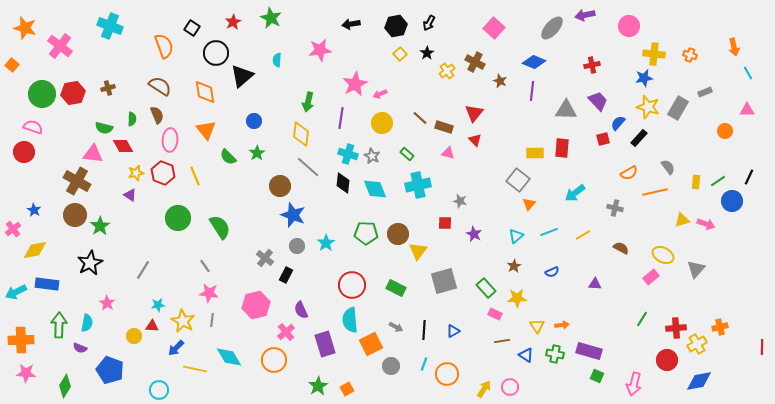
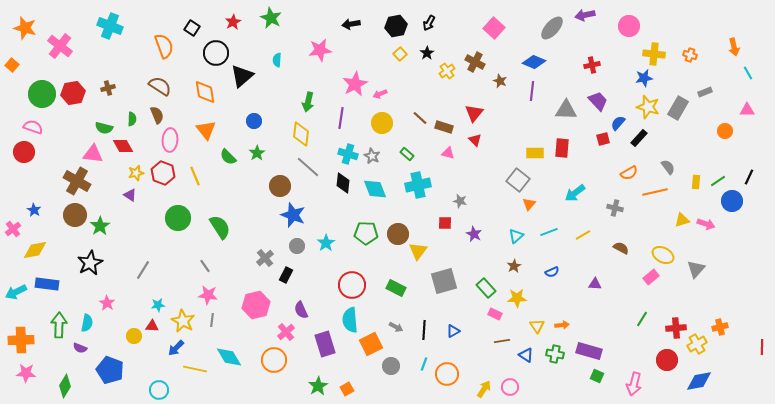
gray cross at (265, 258): rotated 12 degrees clockwise
pink star at (209, 293): moved 1 px left, 2 px down
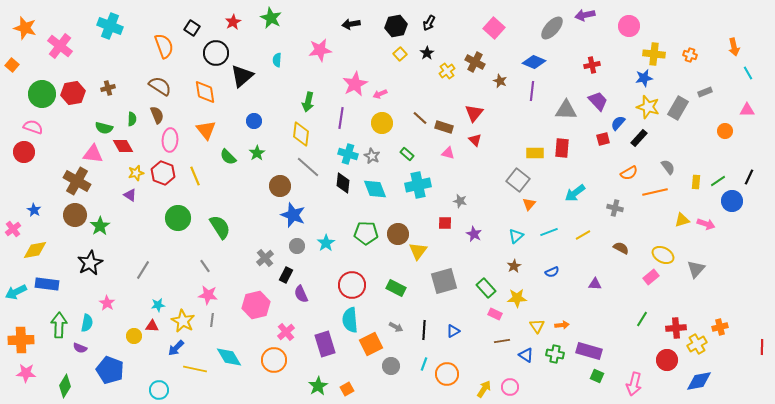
purple semicircle at (301, 310): moved 16 px up
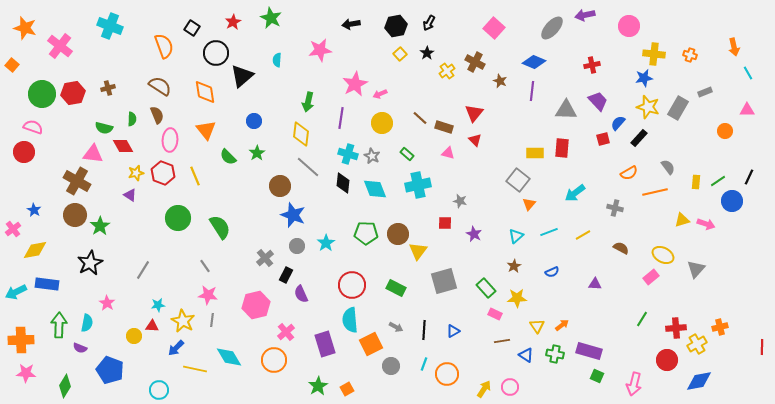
orange arrow at (562, 325): rotated 32 degrees counterclockwise
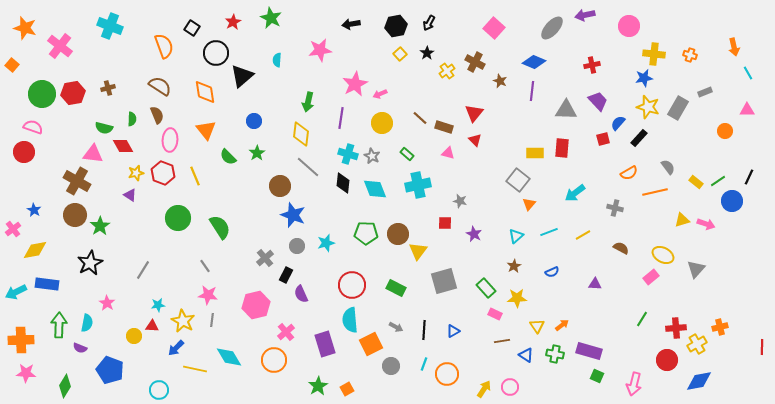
yellow rectangle at (696, 182): rotated 56 degrees counterclockwise
cyan star at (326, 243): rotated 18 degrees clockwise
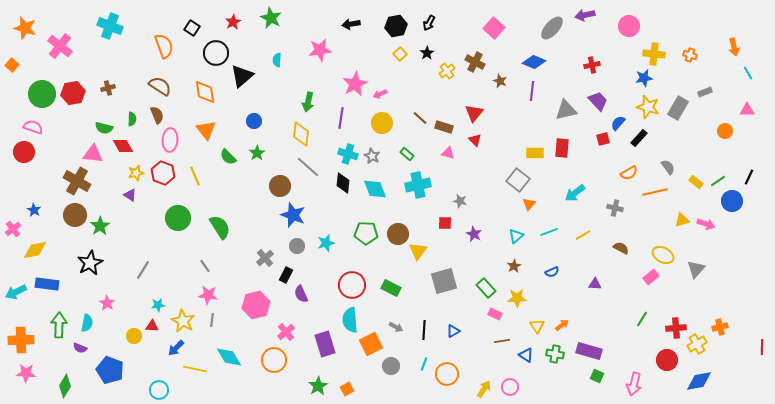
gray triangle at (566, 110): rotated 15 degrees counterclockwise
green rectangle at (396, 288): moved 5 px left
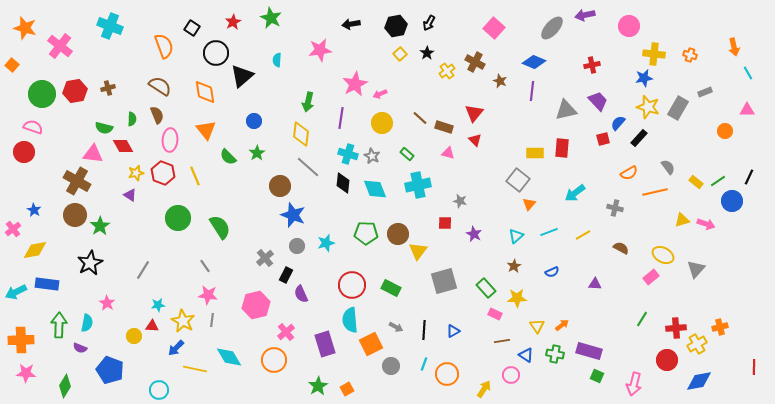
red hexagon at (73, 93): moved 2 px right, 2 px up
red line at (762, 347): moved 8 px left, 20 px down
pink circle at (510, 387): moved 1 px right, 12 px up
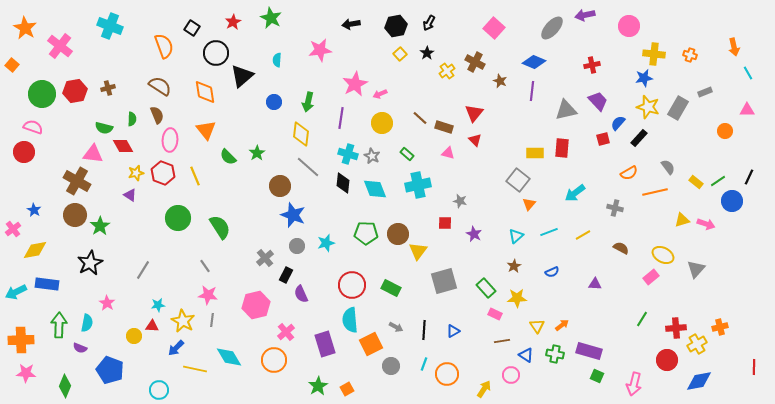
orange star at (25, 28): rotated 15 degrees clockwise
blue circle at (254, 121): moved 20 px right, 19 px up
green diamond at (65, 386): rotated 10 degrees counterclockwise
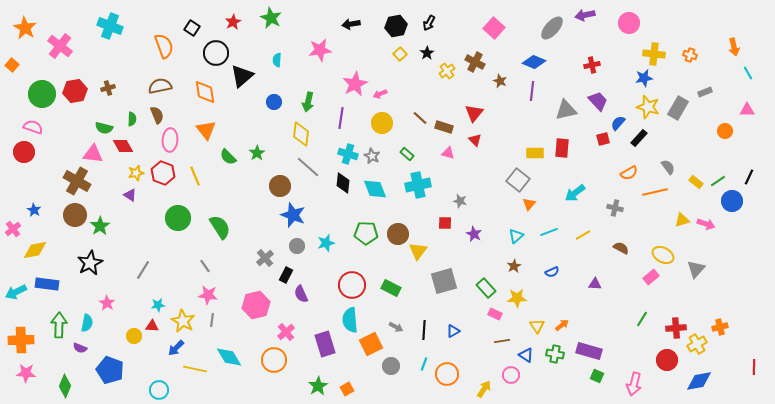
pink circle at (629, 26): moved 3 px up
brown semicircle at (160, 86): rotated 45 degrees counterclockwise
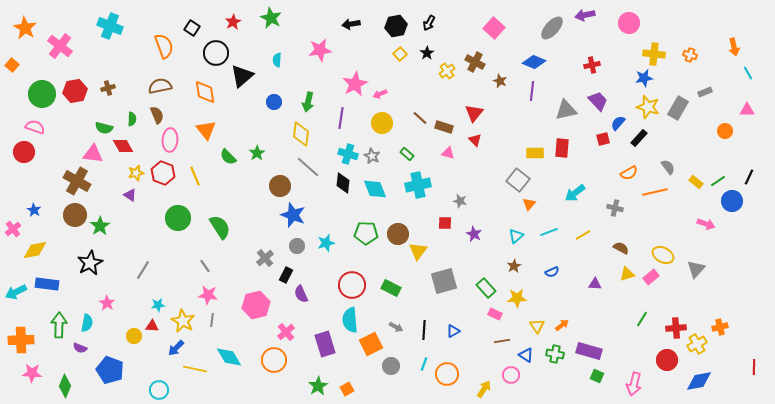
pink semicircle at (33, 127): moved 2 px right
yellow triangle at (682, 220): moved 55 px left, 54 px down
pink star at (26, 373): moved 6 px right
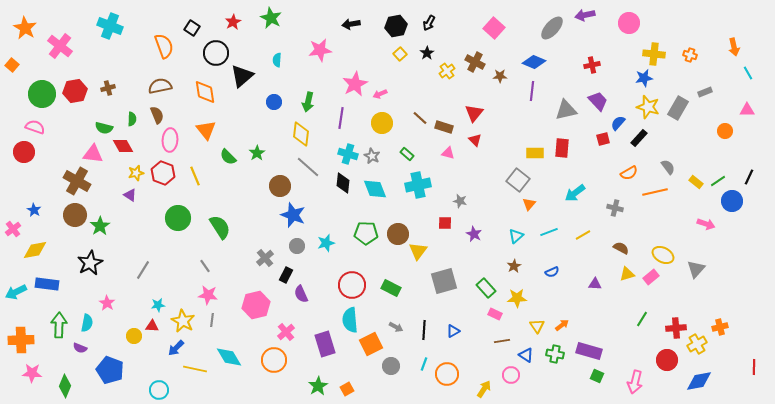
brown star at (500, 81): moved 5 px up; rotated 24 degrees counterclockwise
pink arrow at (634, 384): moved 1 px right, 2 px up
